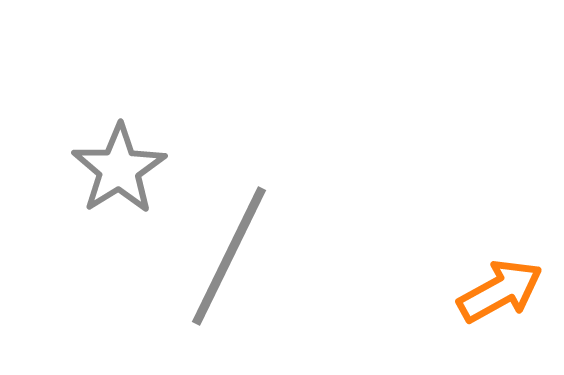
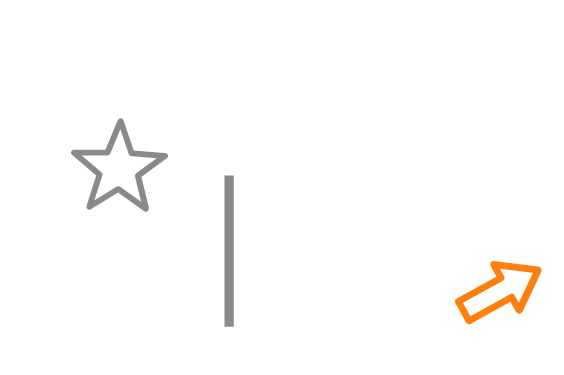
gray line: moved 5 px up; rotated 26 degrees counterclockwise
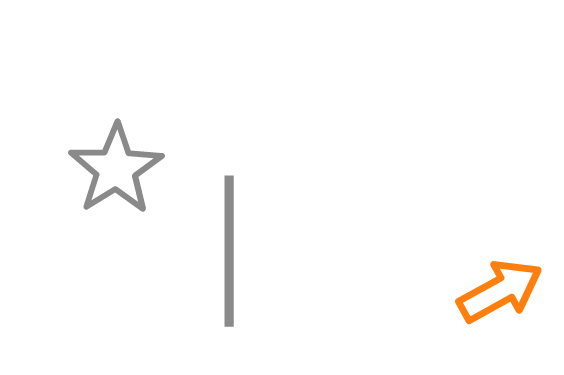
gray star: moved 3 px left
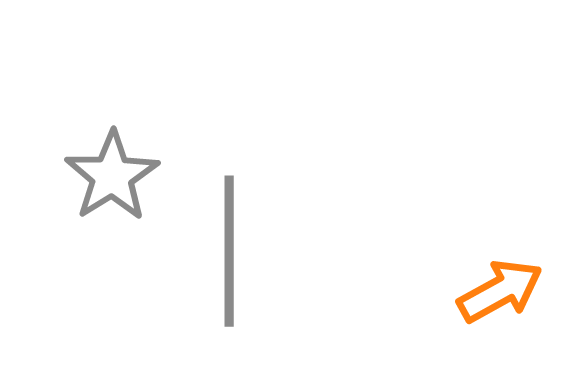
gray star: moved 4 px left, 7 px down
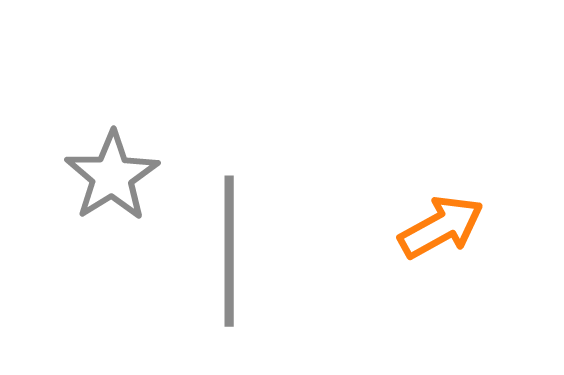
orange arrow: moved 59 px left, 64 px up
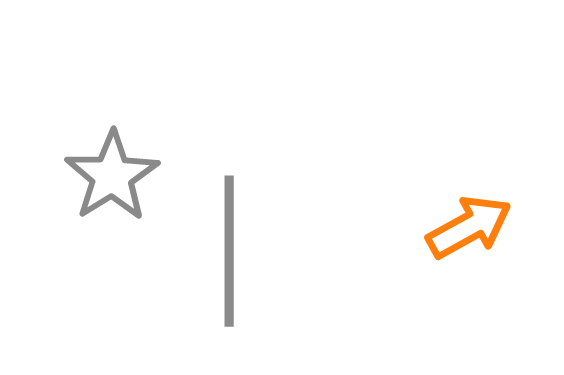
orange arrow: moved 28 px right
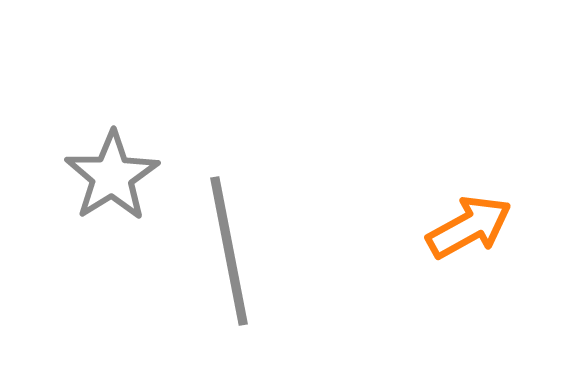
gray line: rotated 11 degrees counterclockwise
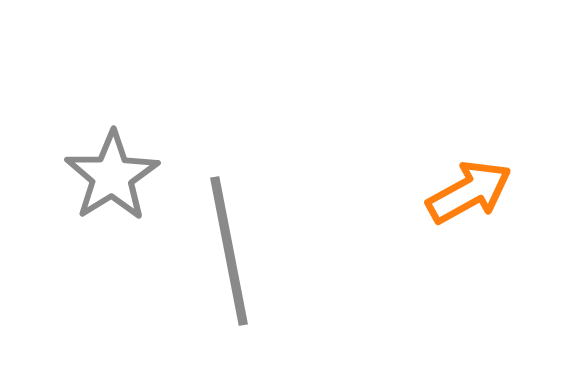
orange arrow: moved 35 px up
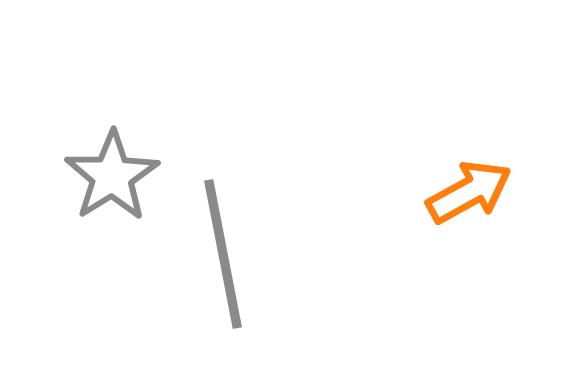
gray line: moved 6 px left, 3 px down
